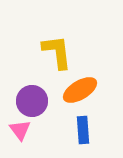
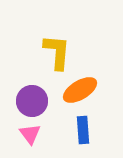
yellow L-shape: rotated 12 degrees clockwise
pink triangle: moved 10 px right, 4 px down
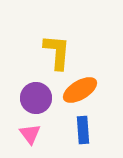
purple circle: moved 4 px right, 3 px up
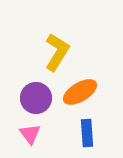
yellow L-shape: rotated 27 degrees clockwise
orange ellipse: moved 2 px down
blue rectangle: moved 4 px right, 3 px down
